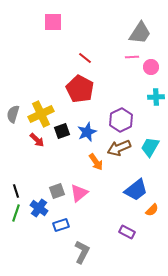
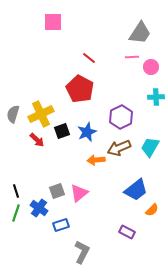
red line: moved 4 px right
purple hexagon: moved 3 px up
orange arrow: moved 2 px up; rotated 120 degrees clockwise
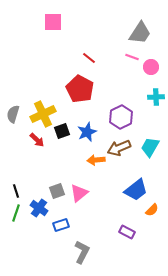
pink line: rotated 24 degrees clockwise
yellow cross: moved 2 px right
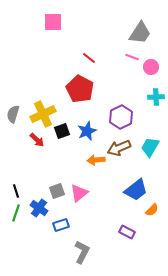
blue star: moved 1 px up
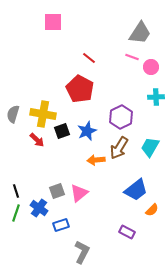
yellow cross: rotated 35 degrees clockwise
brown arrow: rotated 35 degrees counterclockwise
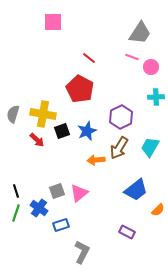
orange semicircle: moved 6 px right
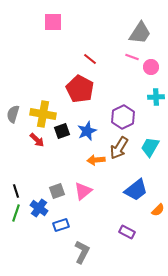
red line: moved 1 px right, 1 px down
purple hexagon: moved 2 px right
pink triangle: moved 4 px right, 2 px up
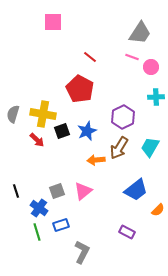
red line: moved 2 px up
green line: moved 21 px right, 19 px down; rotated 36 degrees counterclockwise
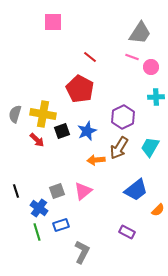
gray semicircle: moved 2 px right
